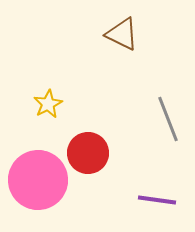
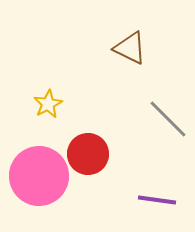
brown triangle: moved 8 px right, 14 px down
gray line: rotated 24 degrees counterclockwise
red circle: moved 1 px down
pink circle: moved 1 px right, 4 px up
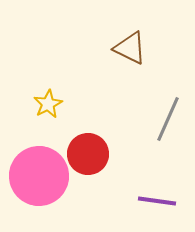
gray line: rotated 69 degrees clockwise
purple line: moved 1 px down
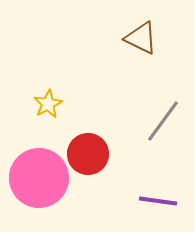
brown triangle: moved 11 px right, 10 px up
gray line: moved 5 px left, 2 px down; rotated 12 degrees clockwise
pink circle: moved 2 px down
purple line: moved 1 px right
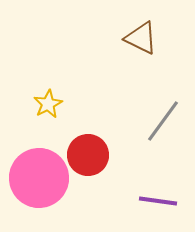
red circle: moved 1 px down
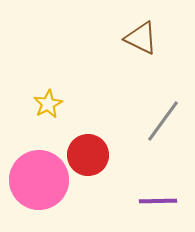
pink circle: moved 2 px down
purple line: rotated 9 degrees counterclockwise
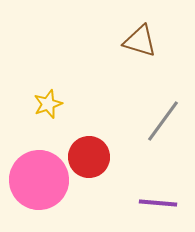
brown triangle: moved 1 px left, 3 px down; rotated 9 degrees counterclockwise
yellow star: rotated 8 degrees clockwise
red circle: moved 1 px right, 2 px down
purple line: moved 2 px down; rotated 6 degrees clockwise
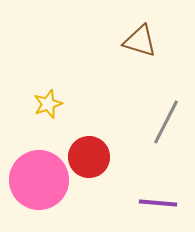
gray line: moved 3 px right, 1 px down; rotated 9 degrees counterclockwise
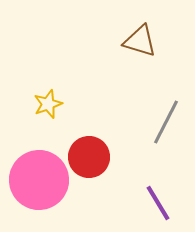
purple line: rotated 54 degrees clockwise
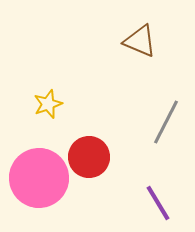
brown triangle: rotated 6 degrees clockwise
pink circle: moved 2 px up
